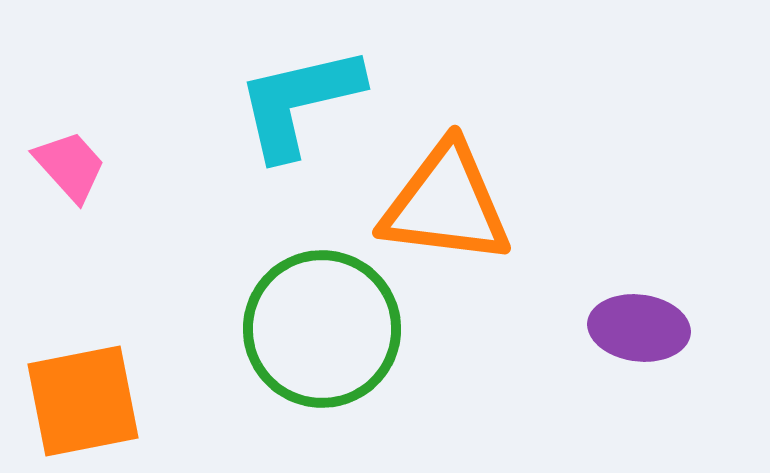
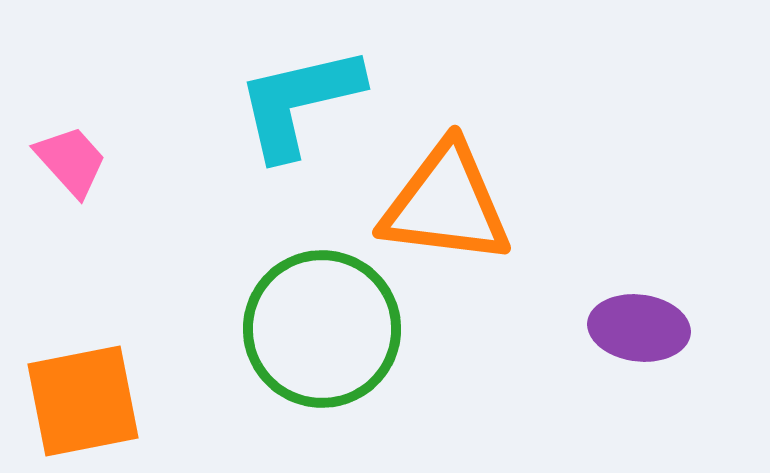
pink trapezoid: moved 1 px right, 5 px up
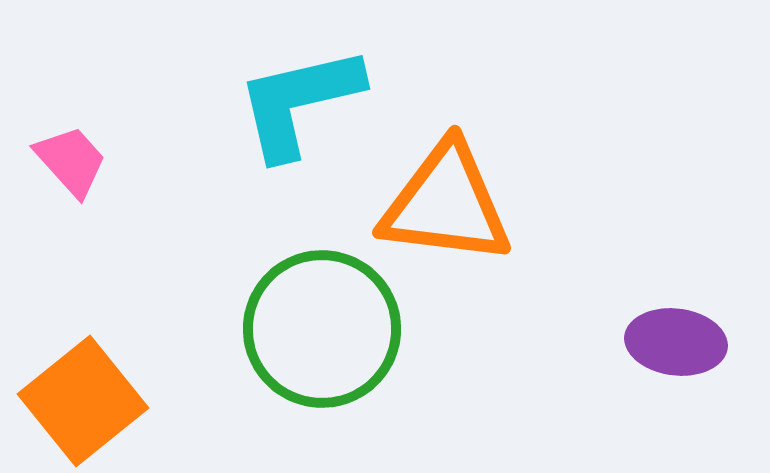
purple ellipse: moved 37 px right, 14 px down
orange square: rotated 28 degrees counterclockwise
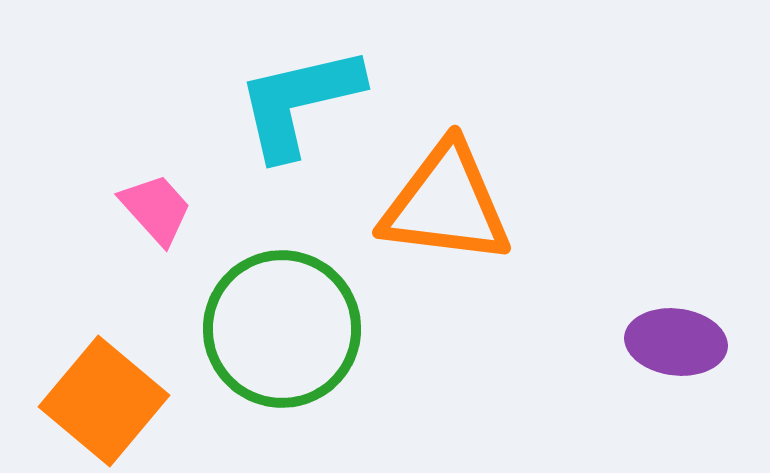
pink trapezoid: moved 85 px right, 48 px down
green circle: moved 40 px left
orange square: moved 21 px right; rotated 11 degrees counterclockwise
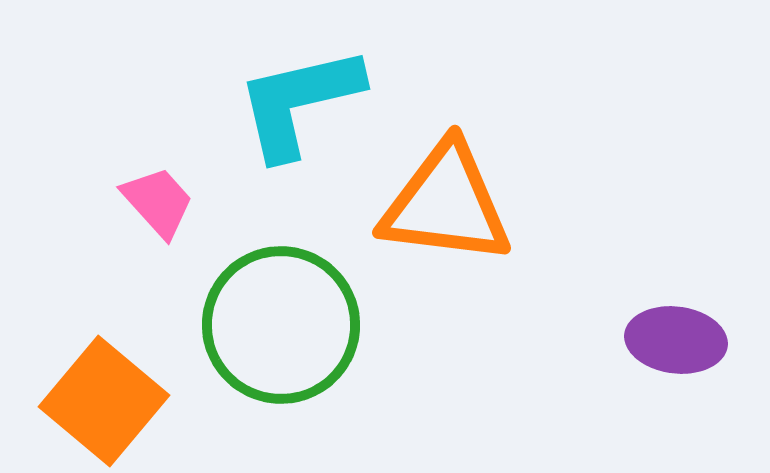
pink trapezoid: moved 2 px right, 7 px up
green circle: moved 1 px left, 4 px up
purple ellipse: moved 2 px up
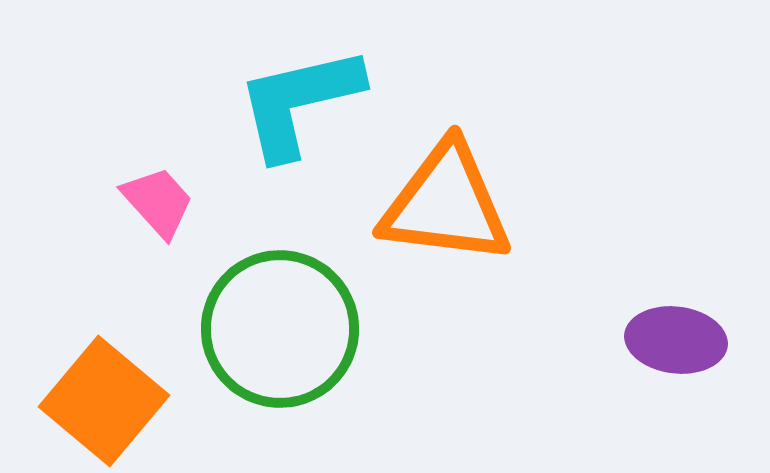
green circle: moved 1 px left, 4 px down
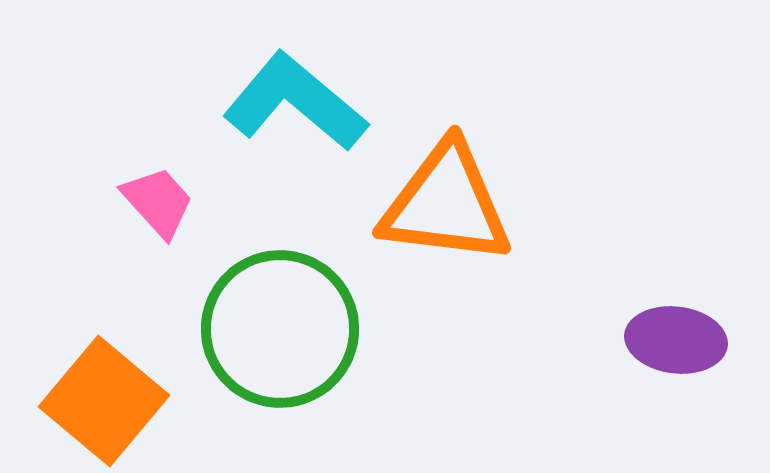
cyan L-shape: moved 4 px left; rotated 53 degrees clockwise
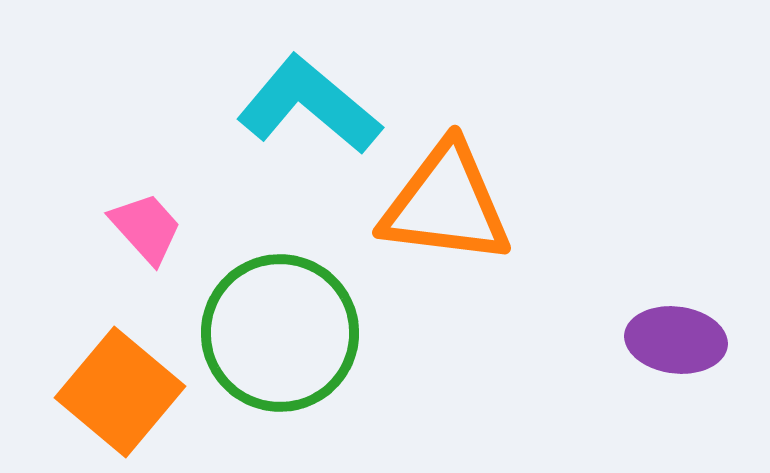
cyan L-shape: moved 14 px right, 3 px down
pink trapezoid: moved 12 px left, 26 px down
green circle: moved 4 px down
orange square: moved 16 px right, 9 px up
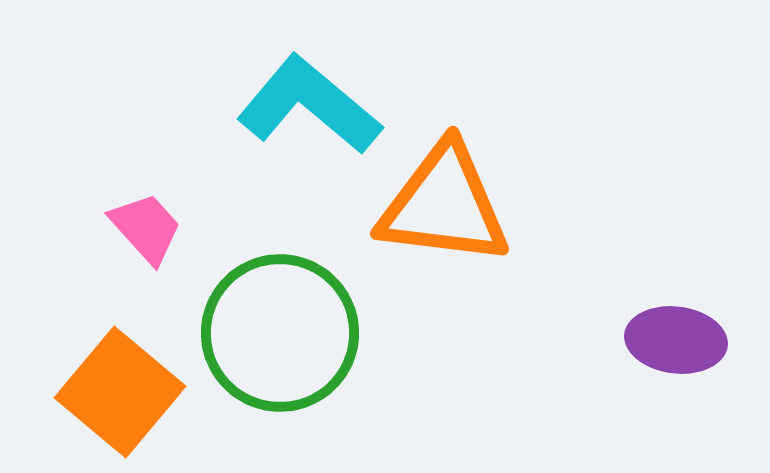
orange triangle: moved 2 px left, 1 px down
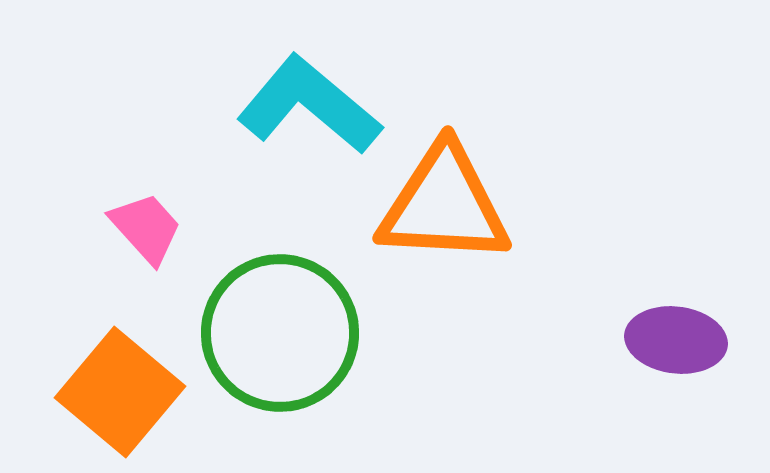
orange triangle: rotated 4 degrees counterclockwise
